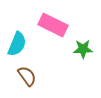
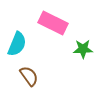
pink rectangle: moved 2 px up
brown semicircle: moved 2 px right
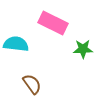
cyan semicircle: moved 1 px left; rotated 105 degrees counterclockwise
brown semicircle: moved 3 px right, 8 px down
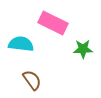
cyan semicircle: moved 5 px right
brown semicircle: moved 4 px up
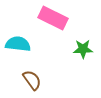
pink rectangle: moved 5 px up
cyan semicircle: moved 3 px left
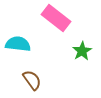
pink rectangle: moved 3 px right; rotated 12 degrees clockwise
green star: moved 1 px left, 2 px down; rotated 30 degrees counterclockwise
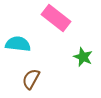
green star: moved 1 px right, 6 px down; rotated 18 degrees counterclockwise
brown semicircle: moved 1 px left, 1 px up; rotated 115 degrees counterclockwise
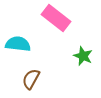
green star: moved 1 px up
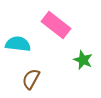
pink rectangle: moved 7 px down
green star: moved 4 px down
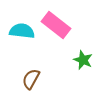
cyan semicircle: moved 4 px right, 13 px up
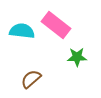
green star: moved 6 px left, 3 px up; rotated 24 degrees counterclockwise
brown semicircle: rotated 20 degrees clockwise
